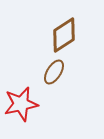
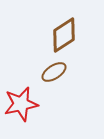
brown ellipse: rotated 25 degrees clockwise
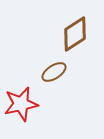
brown diamond: moved 11 px right, 1 px up
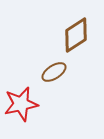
brown diamond: moved 1 px right, 1 px down
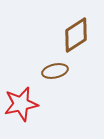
brown ellipse: moved 1 px right, 1 px up; rotated 20 degrees clockwise
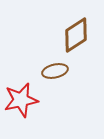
red star: moved 4 px up
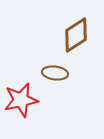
brown ellipse: moved 2 px down; rotated 20 degrees clockwise
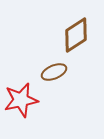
brown ellipse: moved 1 px left, 1 px up; rotated 30 degrees counterclockwise
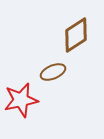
brown ellipse: moved 1 px left
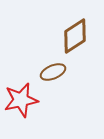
brown diamond: moved 1 px left, 1 px down
